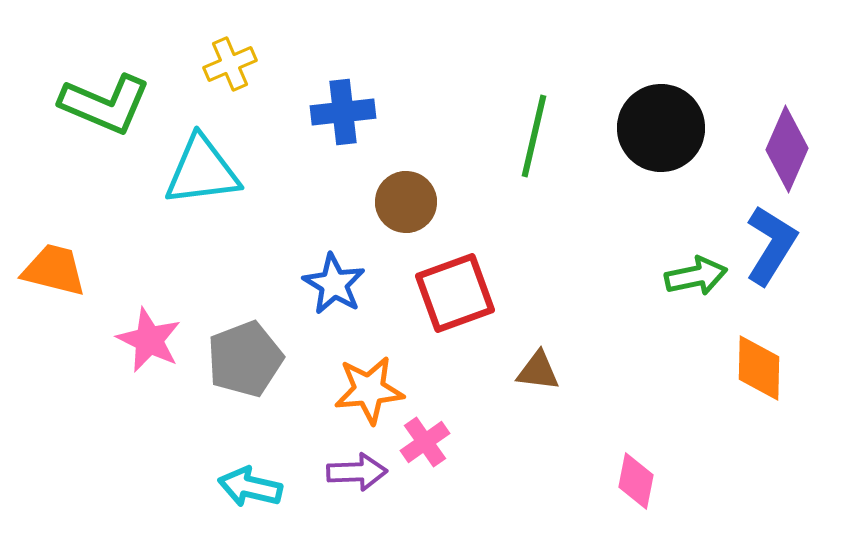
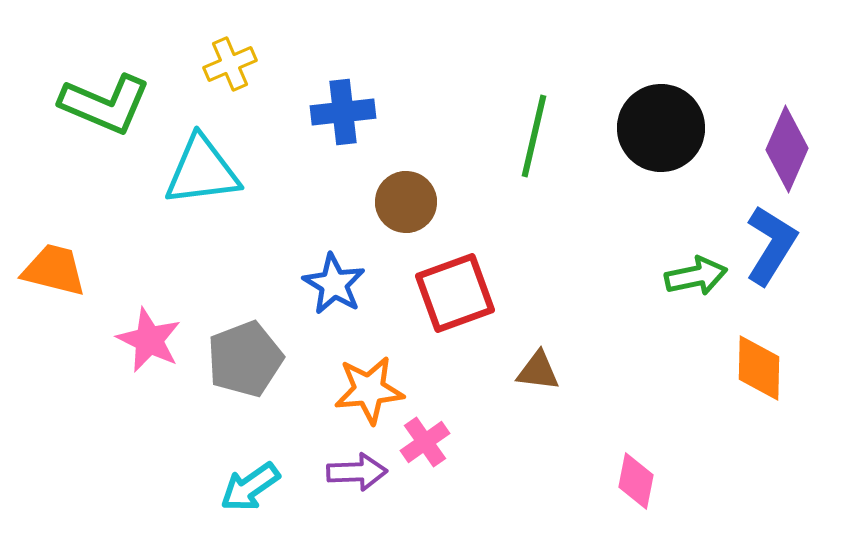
cyan arrow: rotated 48 degrees counterclockwise
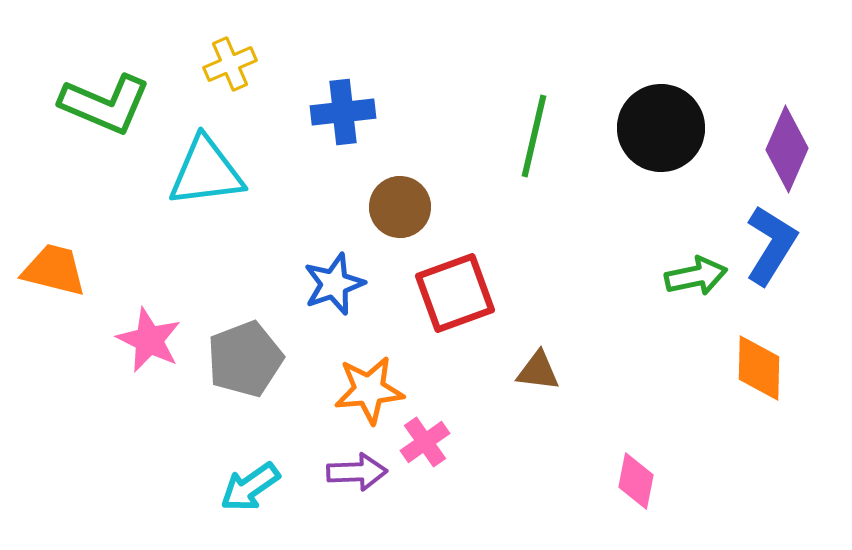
cyan triangle: moved 4 px right, 1 px down
brown circle: moved 6 px left, 5 px down
blue star: rotated 22 degrees clockwise
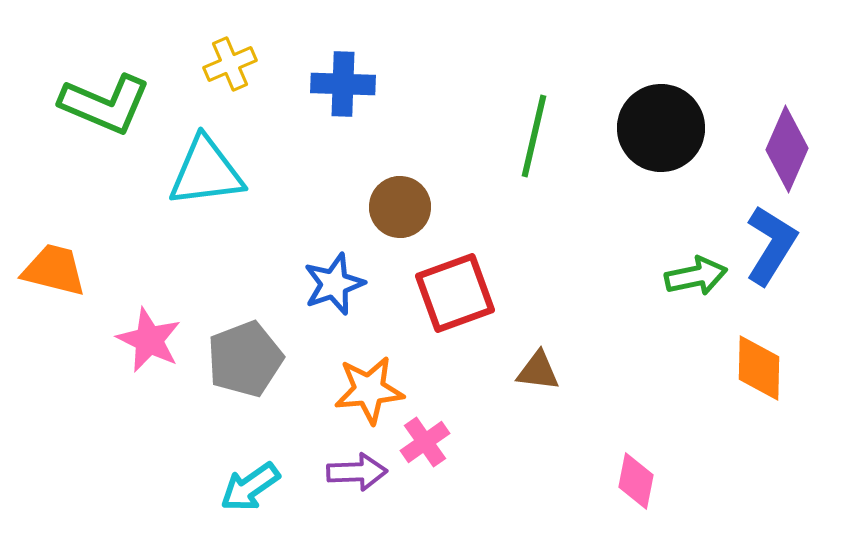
blue cross: moved 28 px up; rotated 8 degrees clockwise
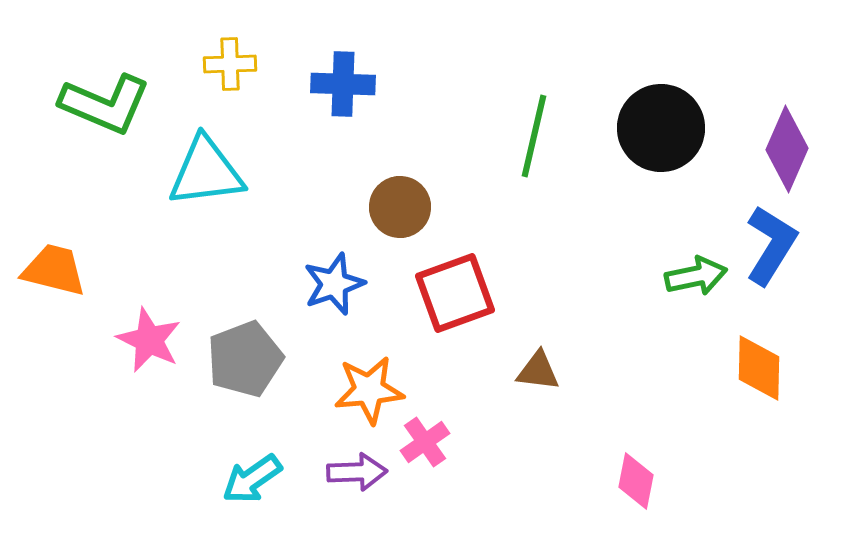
yellow cross: rotated 21 degrees clockwise
cyan arrow: moved 2 px right, 8 px up
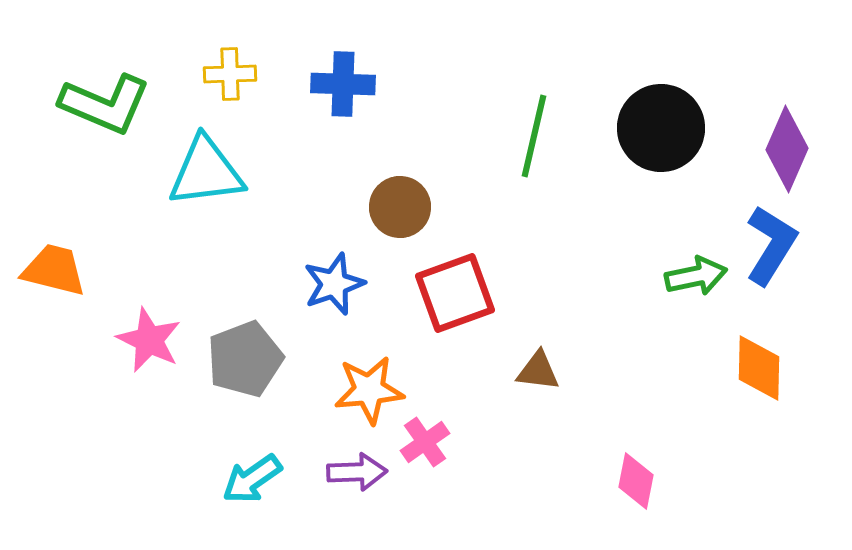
yellow cross: moved 10 px down
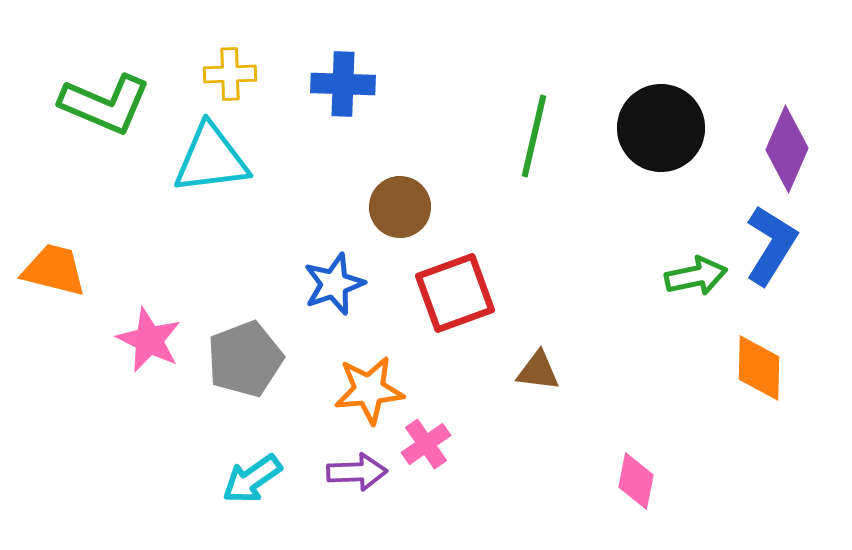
cyan triangle: moved 5 px right, 13 px up
pink cross: moved 1 px right, 2 px down
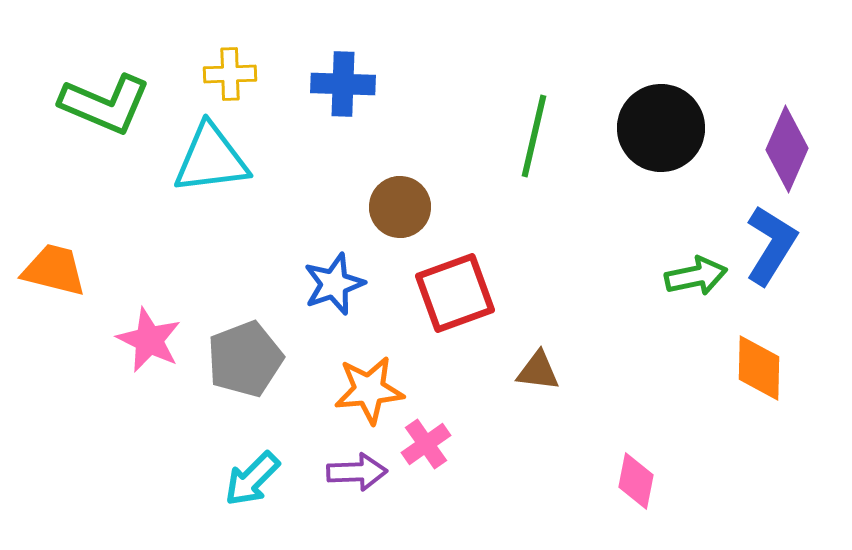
cyan arrow: rotated 10 degrees counterclockwise
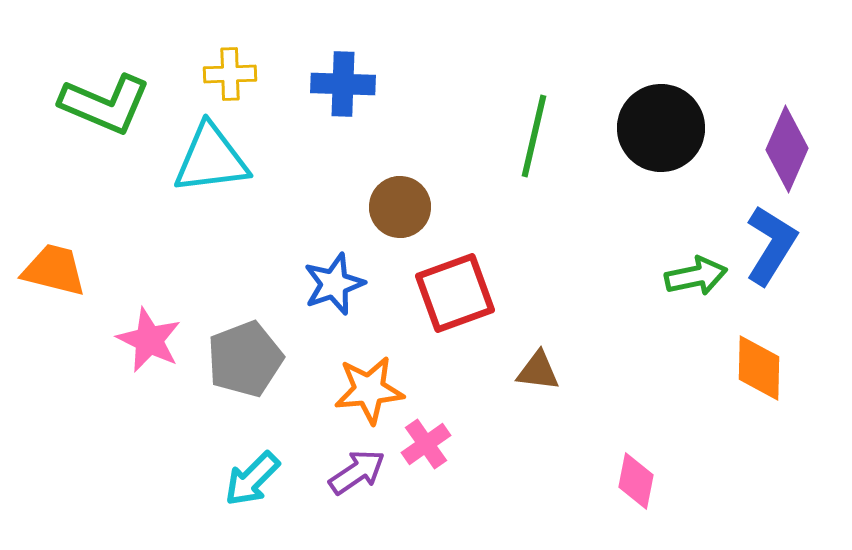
purple arrow: rotated 32 degrees counterclockwise
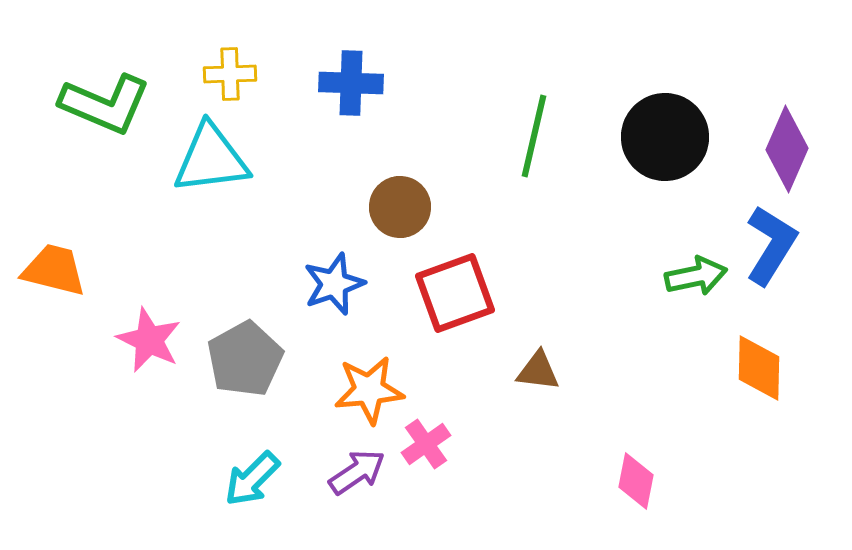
blue cross: moved 8 px right, 1 px up
black circle: moved 4 px right, 9 px down
gray pentagon: rotated 8 degrees counterclockwise
